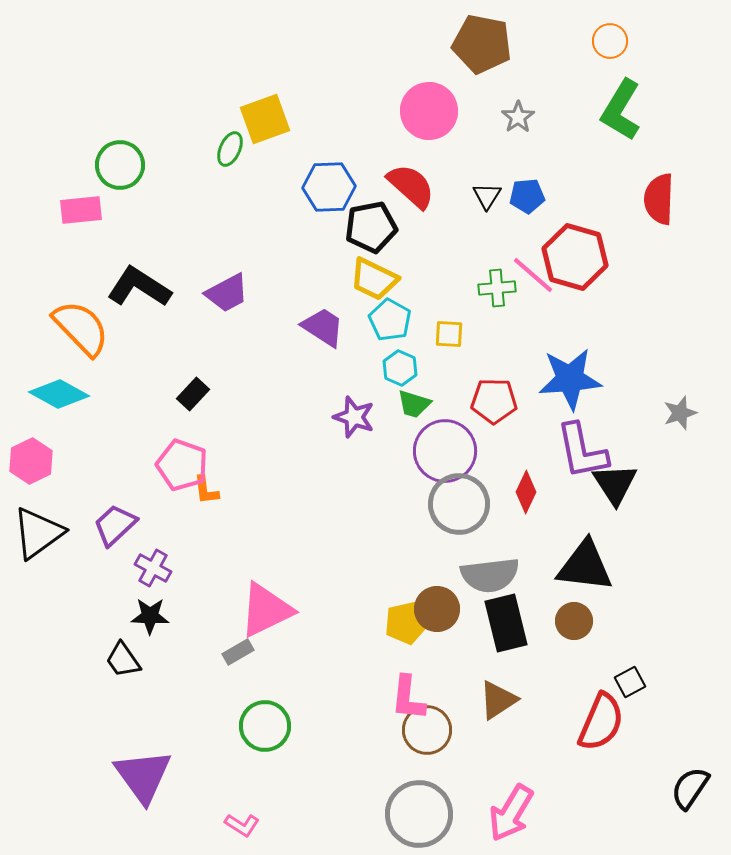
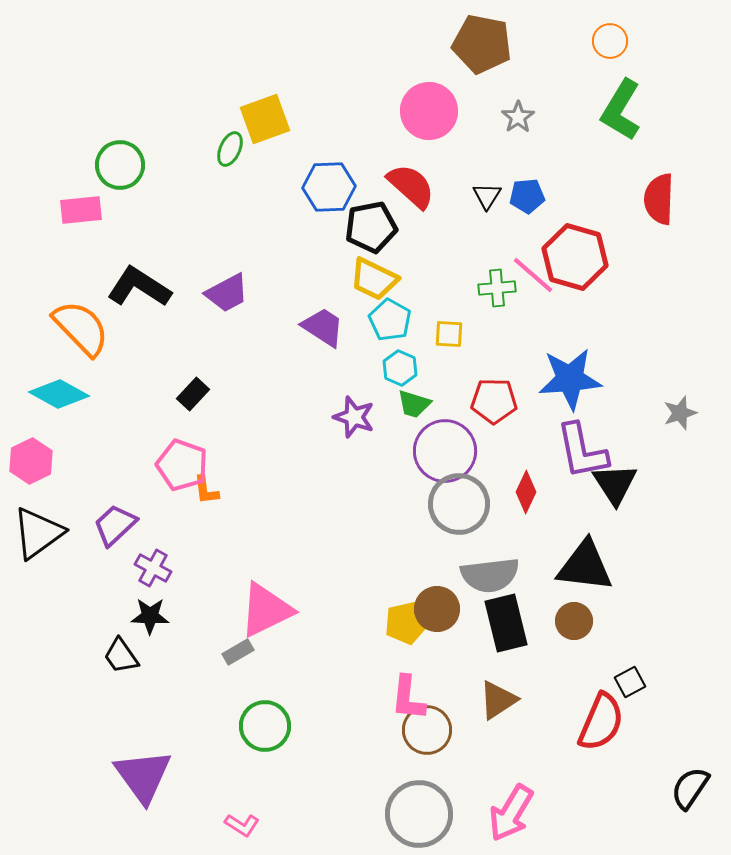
black trapezoid at (123, 660): moved 2 px left, 4 px up
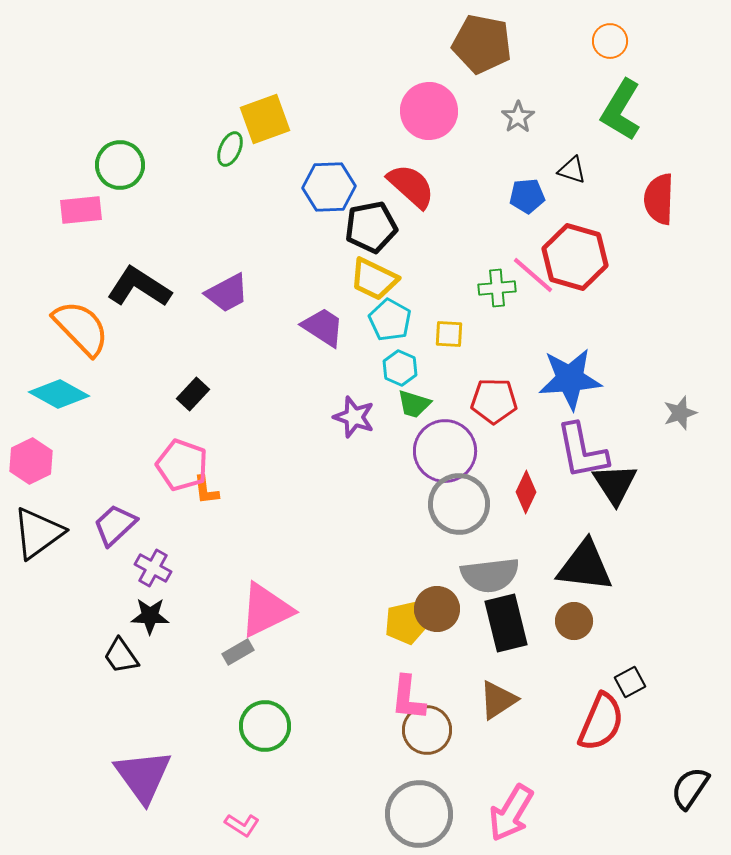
black triangle at (487, 196): moved 85 px right, 26 px up; rotated 44 degrees counterclockwise
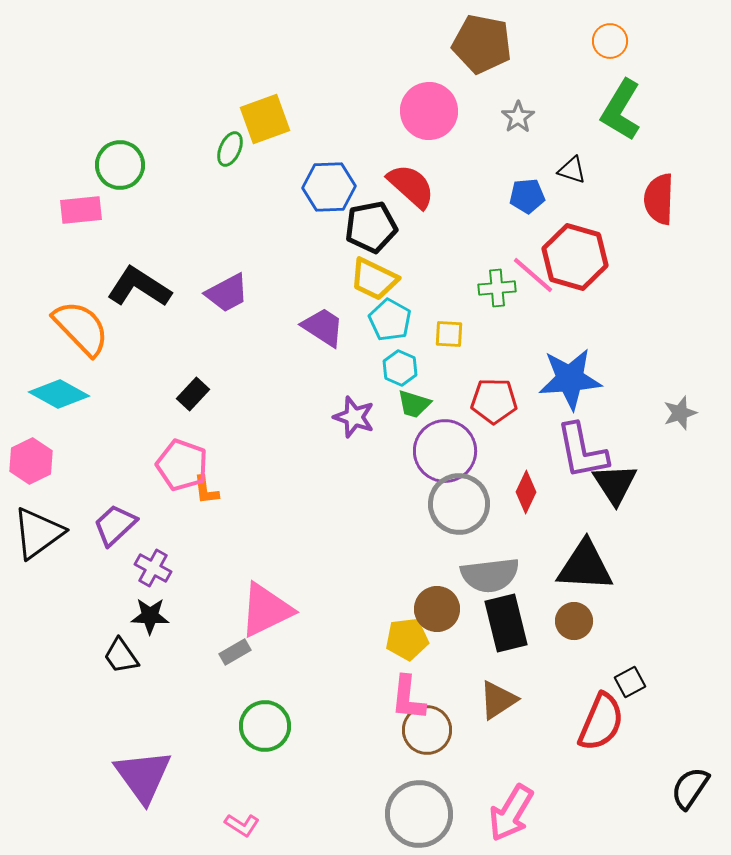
black triangle at (585, 566): rotated 4 degrees counterclockwise
yellow pentagon at (406, 623): moved 1 px right, 16 px down; rotated 6 degrees clockwise
gray rectangle at (238, 652): moved 3 px left
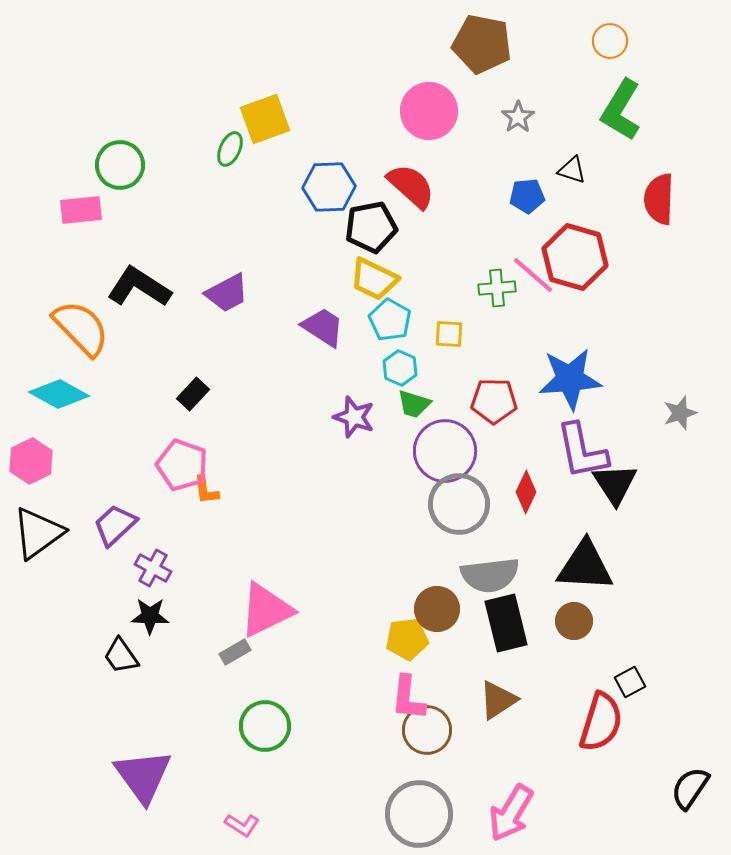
red semicircle at (601, 722): rotated 6 degrees counterclockwise
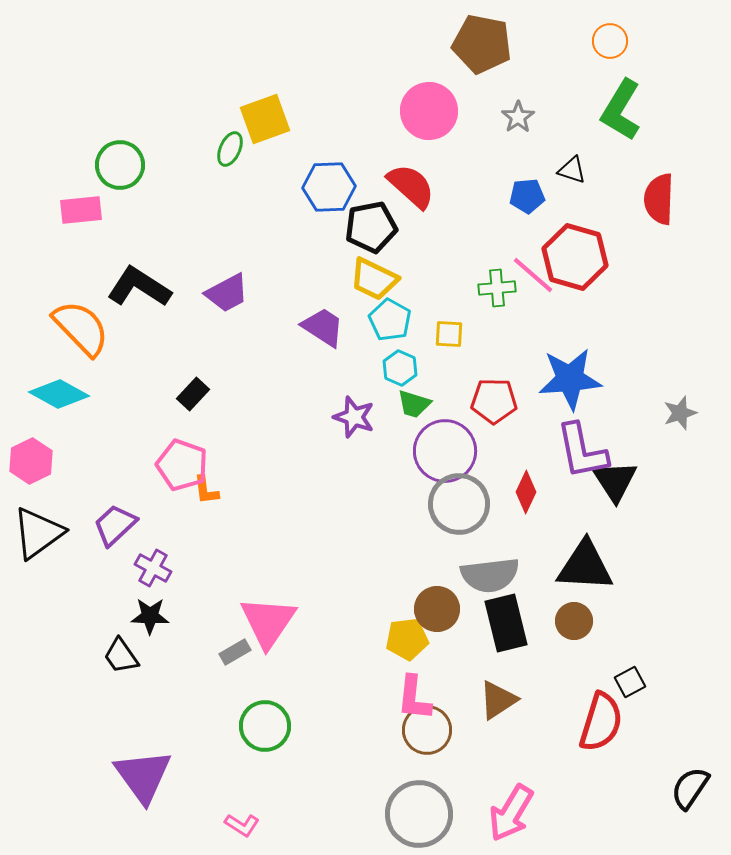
black triangle at (615, 484): moved 3 px up
pink triangle at (266, 610): moved 2 px right, 12 px down; rotated 30 degrees counterclockwise
pink L-shape at (408, 698): moved 6 px right
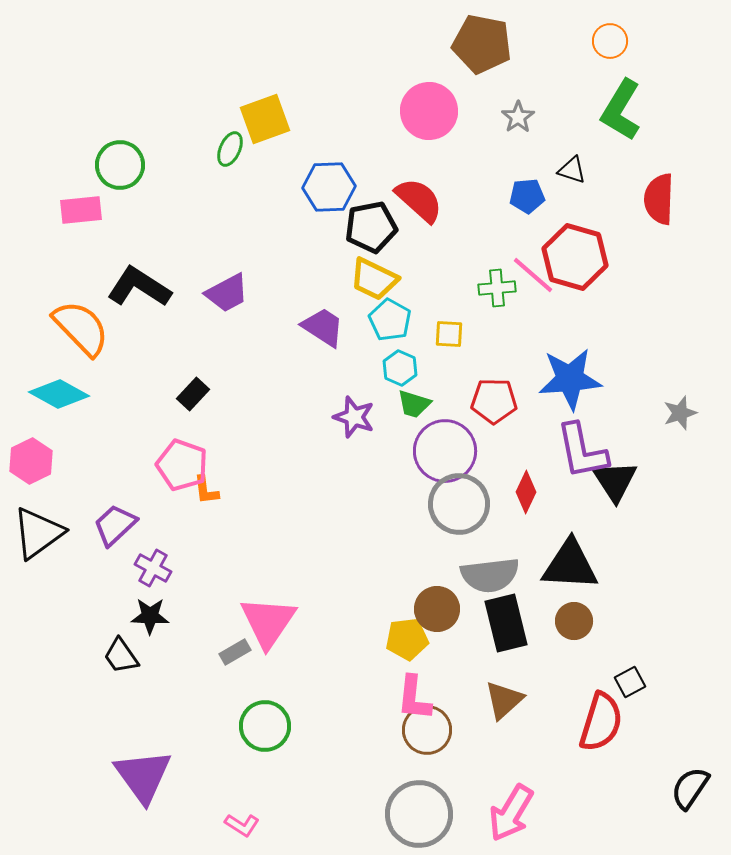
red semicircle at (411, 186): moved 8 px right, 14 px down
black triangle at (585, 566): moved 15 px left, 1 px up
brown triangle at (498, 700): moved 6 px right; rotated 9 degrees counterclockwise
